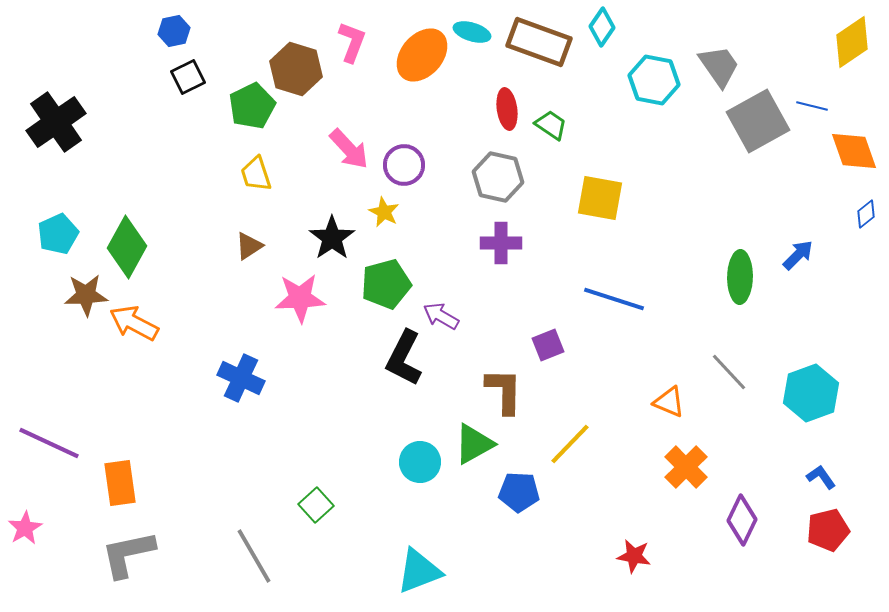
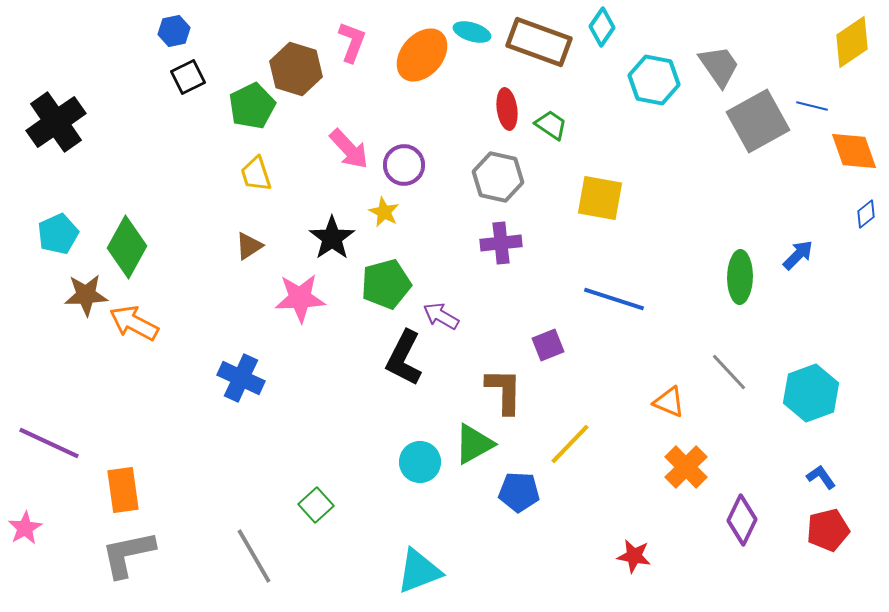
purple cross at (501, 243): rotated 6 degrees counterclockwise
orange rectangle at (120, 483): moved 3 px right, 7 px down
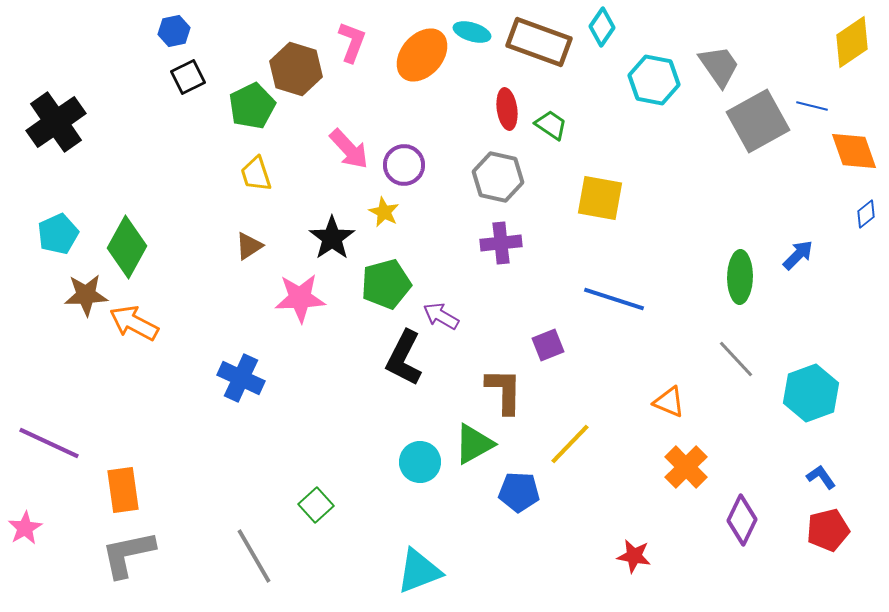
gray line at (729, 372): moved 7 px right, 13 px up
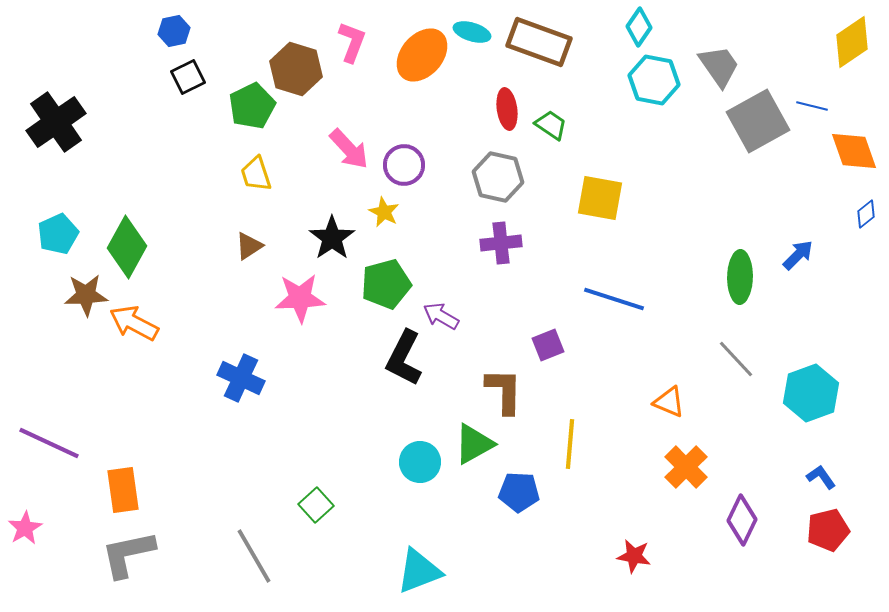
cyan diamond at (602, 27): moved 37 px right
yellow line at (570, 444): rotated 39 degrees counterclockwise
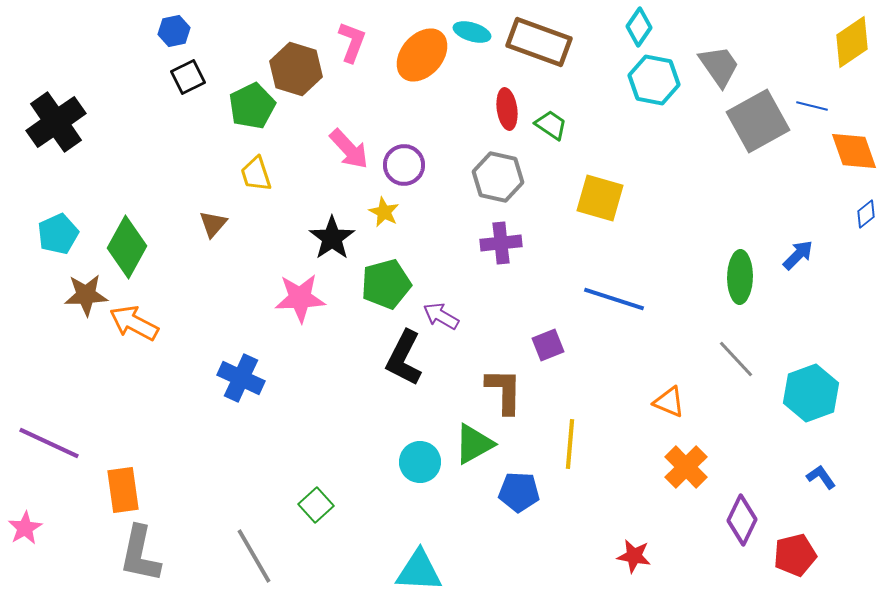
yellow square at (600, 198): rotated 6 degrees clockwise
brown triangle at (249, 246): moved 36 px left, 22 px up; rotated 16 degrees counterclockwise
red pentagon at (828, 530): moved 33 px left, 25 px down
gray L-shape at (128, 554): moved 12 px right; rotated 66 degrees counterclockwise
cyan triangle at (419, 571): rotated 24 degrees clockwise
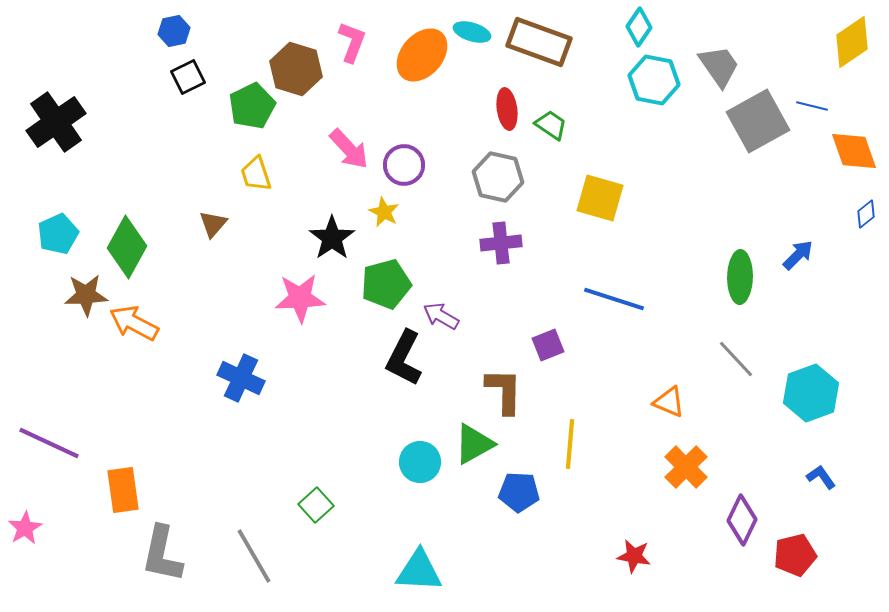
gray L-shape at (140, 554): moved 22 px right
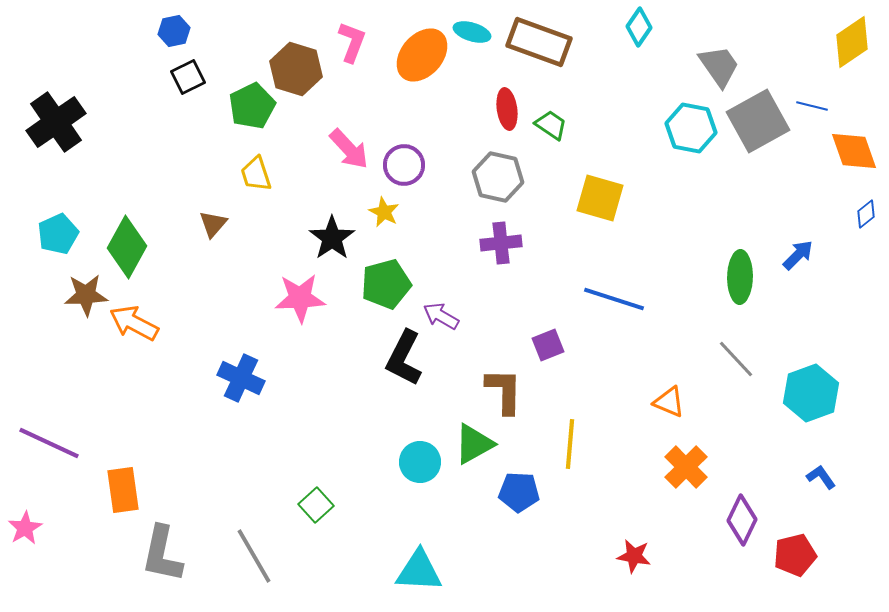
cyan hexagon at (654, 80): moved 37 px right, 48 px down
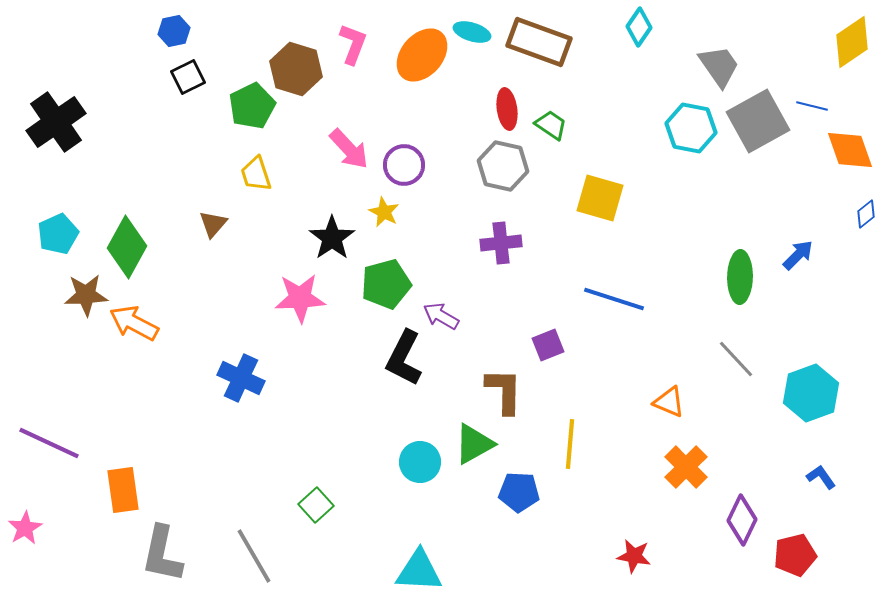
pink L-shape at (352, 42): moved 1 px right, 2 px down
orange diamond at (854, 151): moved 4 px left, 1 px up
gray hexagon at (498, 177): moved 5 px right, 11 px up
